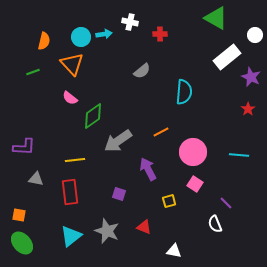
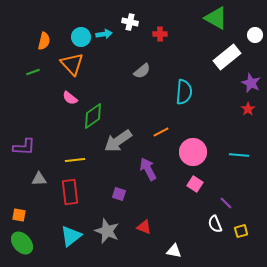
purple star: moved 6 px down
gray triangle: moved 3 px right; rotated 14 degrees counterclockwise
yellow square: moved 72 px right, 30 px down
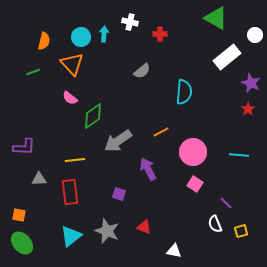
cyan arrow: rotated 77 degrees counterclockwise
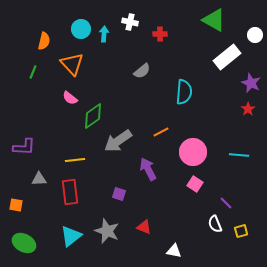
green triangle: moved 2 px left, 2 px down
cyan circle: moved 8 px up
green line: rotated 48 degrees counterclockwise
orange square: moved 3 px left, 10 px up
green ellipse: moved 2 px right; rotated 20 degrees counterclockwise
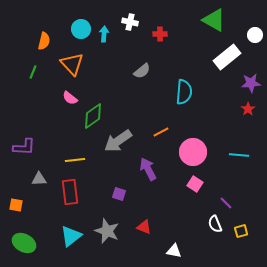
purple star: rotated 30 degrees counterclockwise
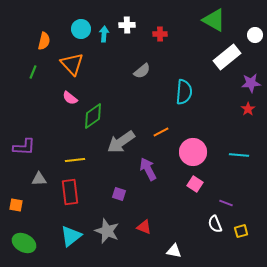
white cross: moved 3 px left, 3 px down; rotated 14 degrees counterclockwise
gray arrow: moved 3 px right, 1 px down
purple line: rotated 24 degrees counterclockwise
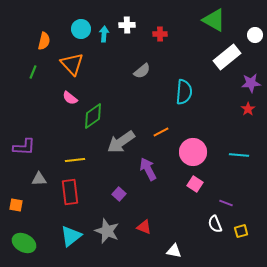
purple square: rotated 24 degrees clockwise
